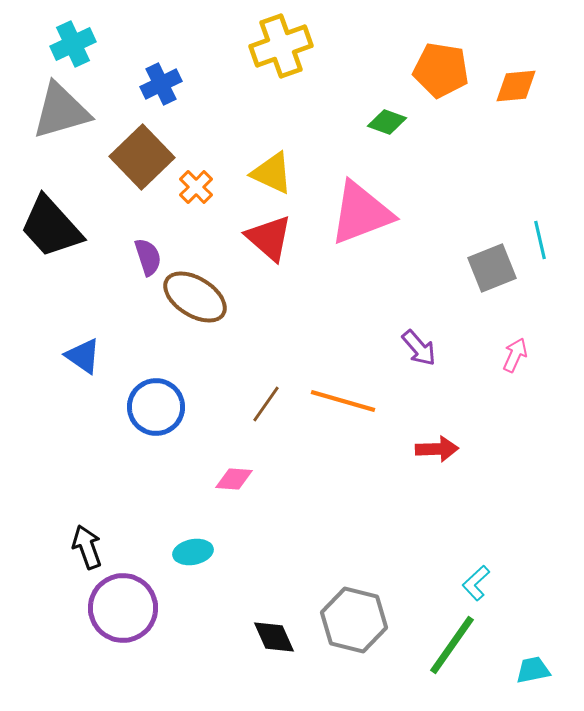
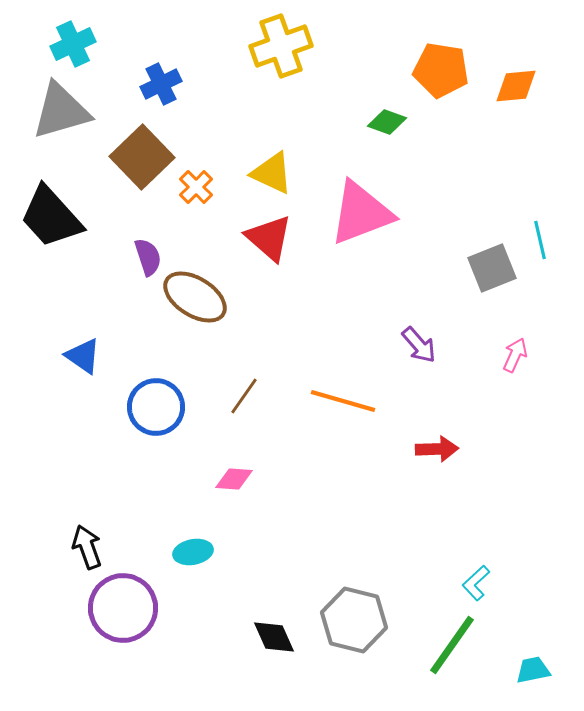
black trapezoid: moved 10 px up
purple arrow: moved 3 px up
brown line: moved 22 px left, 8 px up
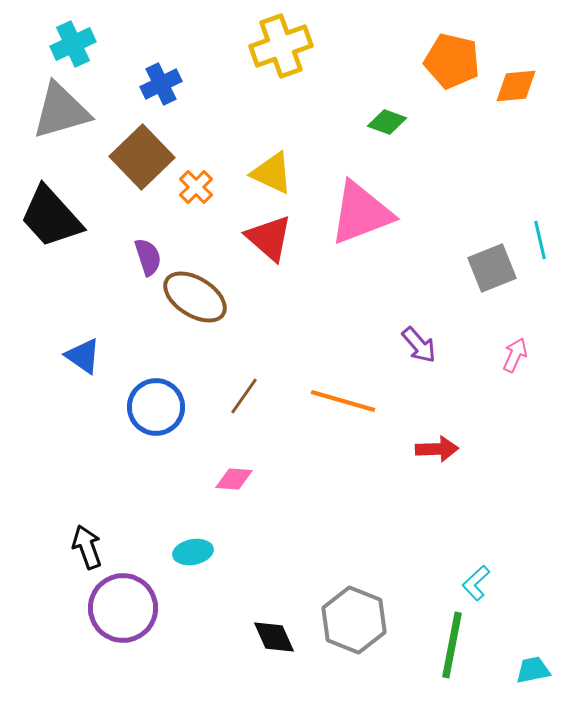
orange pentagon: moved 11 px right, 9 px up; rotated 4 degrees clockwise
gray hexagon: rotated 8 degrees clockwise
green line: rotated 24 degrees counterclockwise
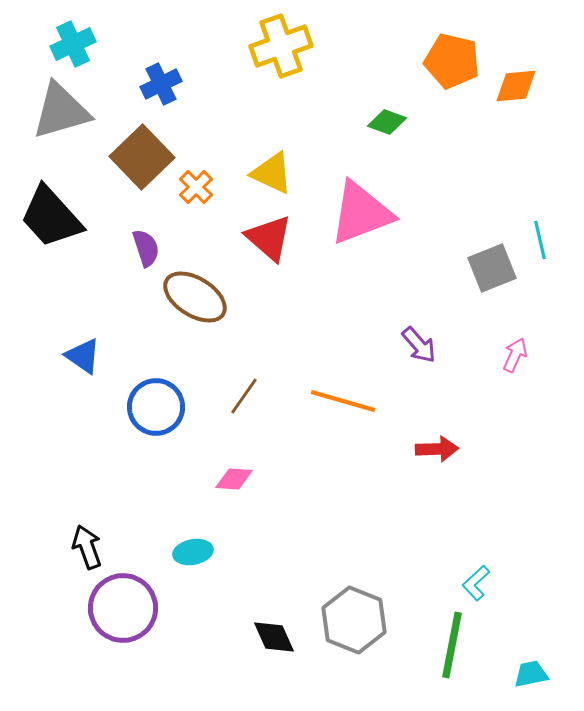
purple semicircle: moved 2 px left, 9 px up
cyan trapezoid: moved 2 px left, 4 px down
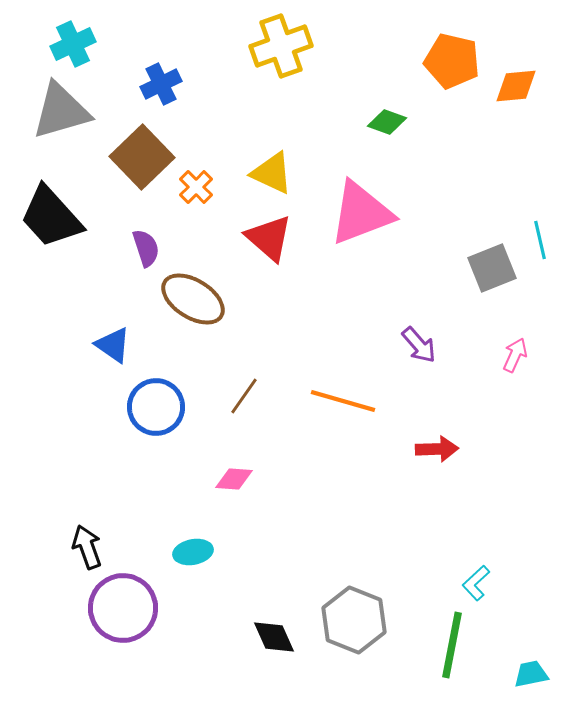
brown ellipse: moved 2 px left, 2 px down
blue triangle: moved 30 px right, 11 px up
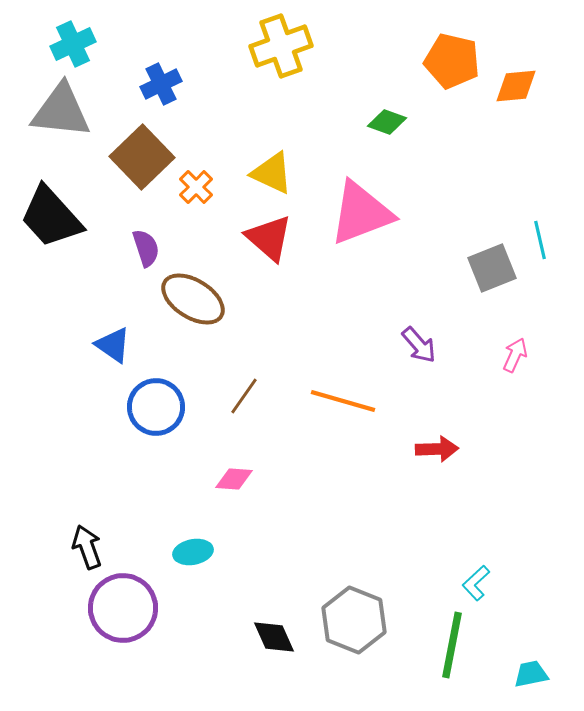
gray triangle: rotated 22 degrees clockwise
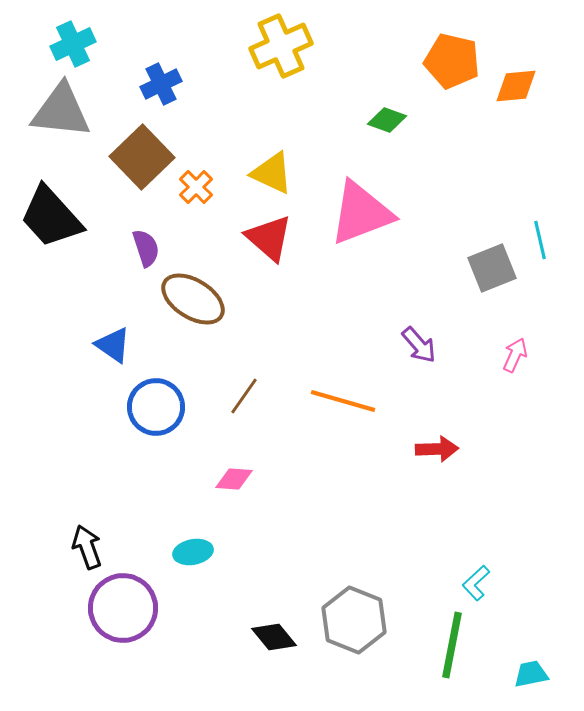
yellow cross: rotated 4 degrees counterclockwise
green diamond: moved 2 px up
black diamond: rotated 15 degrees counterclockwise
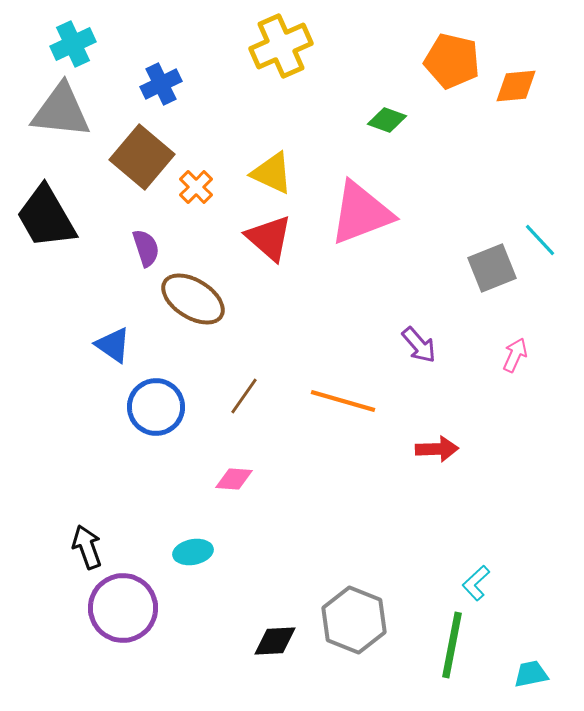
brown square: rotated 6 degrees counterclockwise
black trapezoid: moved 5 px left; rotated 12 degrees clockwise
cyan line: rotated 30 degrees counterclockwise
black diamond: moved 1 px right, 4 px down; rotated 54 degrees counterclockwise
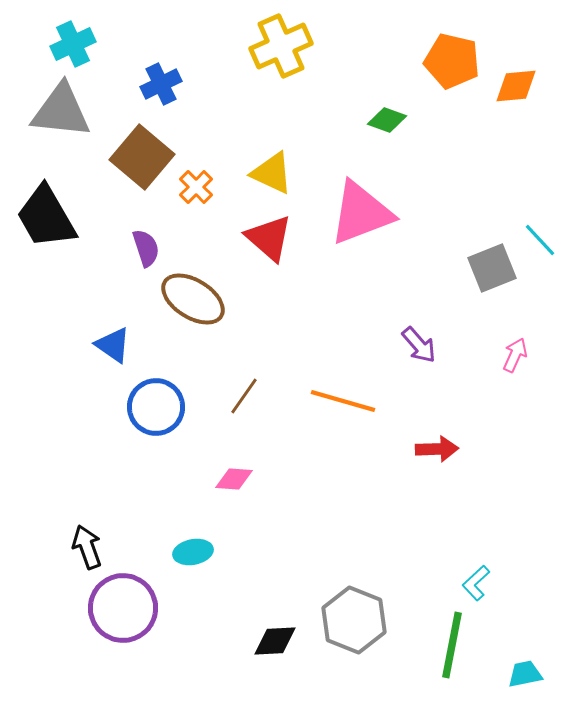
cyan trapezoid: moved 6 px left
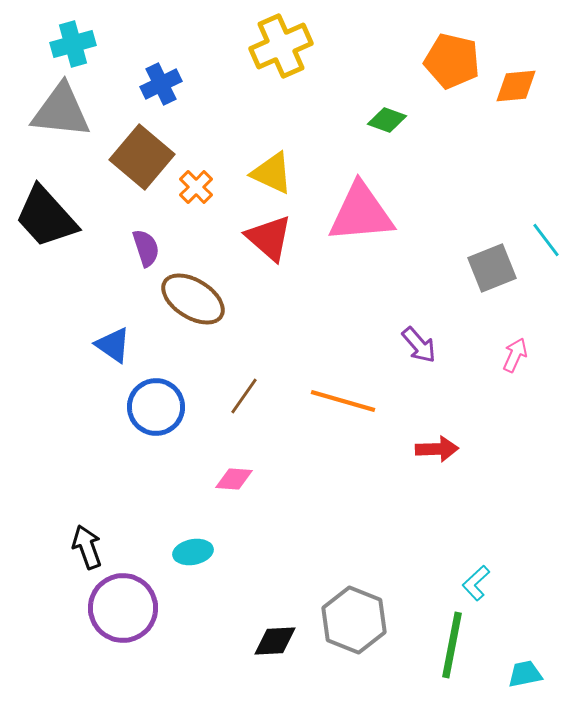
cyan cross: rotated 9 degrees clockwise
pink triangle: rotated 16 degrees clockwise
black trapezoid: rotated 12 degrees counterclockwise
cyan line: moved 6 px right; rotated 6 degrees clockwise
